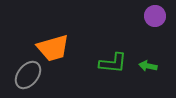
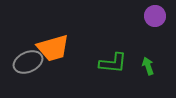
green arrow: rotated 60 degrees clockwise
gray ellipse: moved 13 px up; rotated 28 degrees clockwise
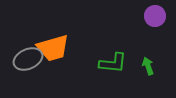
gray ellipse: moved 3 px up
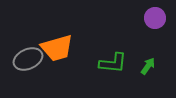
purple circle: moved 2 px down
orange trapezoid: moved 4 px right
green arrow: rotated 54 degrees clockwise
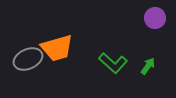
green L-shape: rotated 36 degrees clockwise
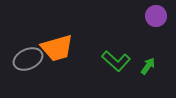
purple circle: moved 1 px right, 2 px up
green L-shape: moved 3 px right, 2 px up
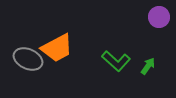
purple circle: moved 3 px right, 1 px down
orange trapezoid: rotated 12 degrees counterclockwise
gray ellipse: rotated 48 degrees clockwise
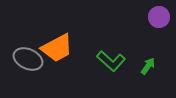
green L-shape: moved 5 px left
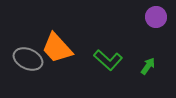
purple circle: moved 3 px left
orange trapezoid: rotated 76 degrees clockwise
green L-shape: moved 3 px left, 1 px up
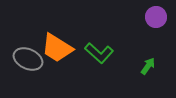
orange trapezoid: rotated 16 degrees counterclockwise
green L-shape: moved 9 px left, 7 px up
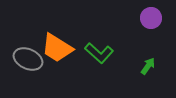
purple circle: moved 5 px left, 1 px down
